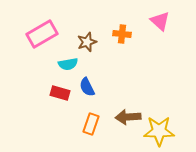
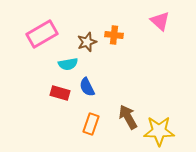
orange cross: moved 8 px left, 1 px down
brown arrow: rotated 65 degrees clockwise
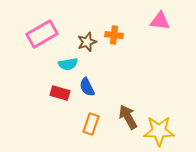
pink triangle: rotated 35 degrees counterclockwise
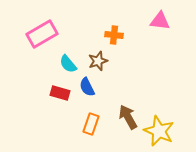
brown star: moved 11 px right, 19 px down
cyan semicircle: rotated 60 degrees clockwise
yellow star: rotated 24 degrees clockwise
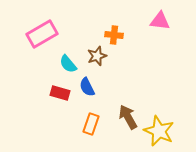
brown star: moved 1 px left, 5 px up
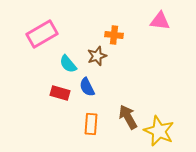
orange rectangle: rotated 15 degrees counterclockwise
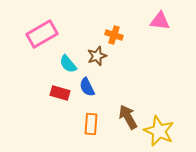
orange cross: rotated 12 degrees clockwise
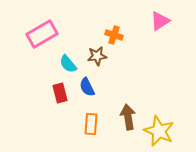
pink triangle: rotated 40 degrees counterclockwise
brown star: rotated 12 degrees clockwise
red rectangle: rotated 60 degrees clockwise
brown arrow: rotated 20 degrees clockwise
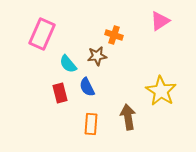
pink rectangle: rotated 36 degrees counterclockwise
yellow star: moved 2 px right, 40 px up; rotated 8 degrees clockwise
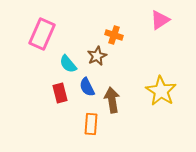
pink triangle: moved 1 px up
brown star: rotated 18 degrees counterclockwise
brown arrow: moved 16 px left, 17 px up
